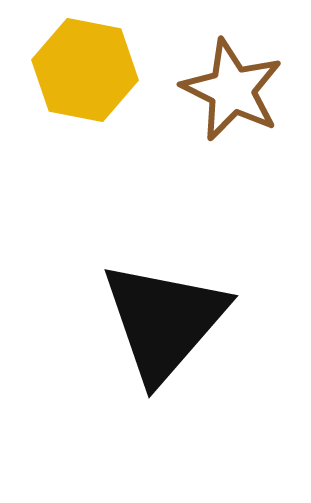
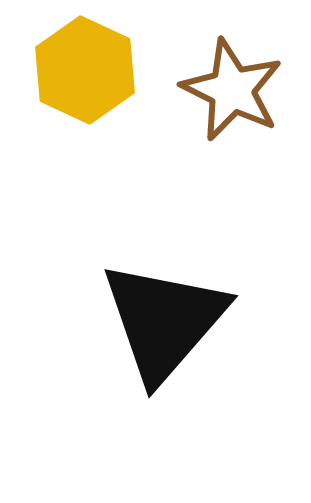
yellow hexagon: rotated 14 degrees clockwise
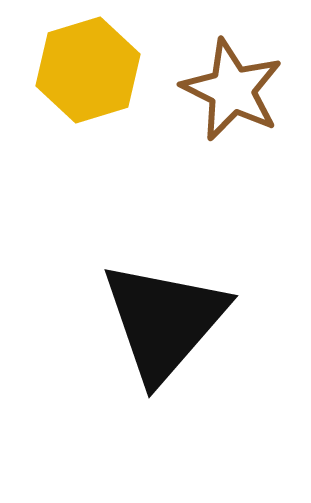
yellow hexagon: moved 3 px right; rotated 18 degrees clockwise
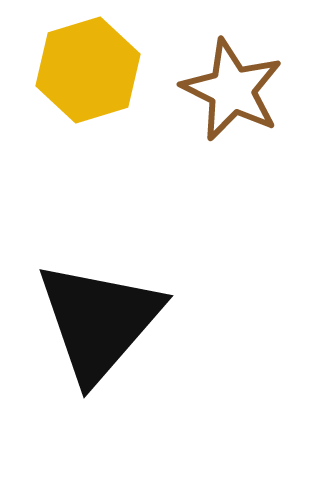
black triangle: moved 65 px left
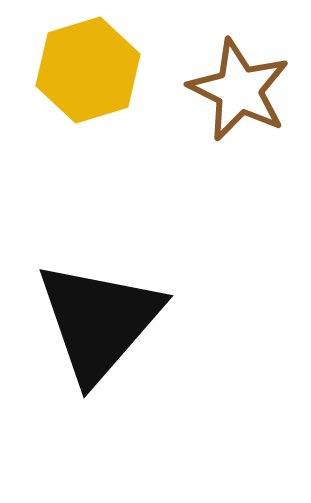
brown star: moved 7 px right
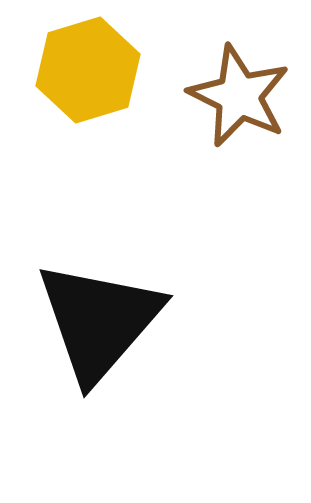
brown star: moved 6 px down
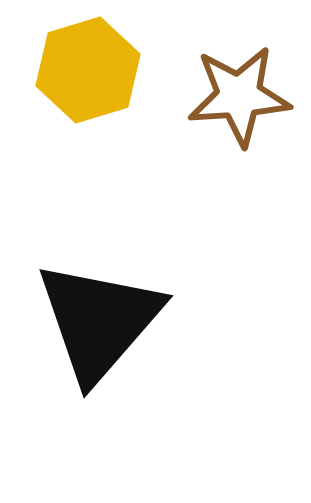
brown star: rotated 30 degrees counterclockwise
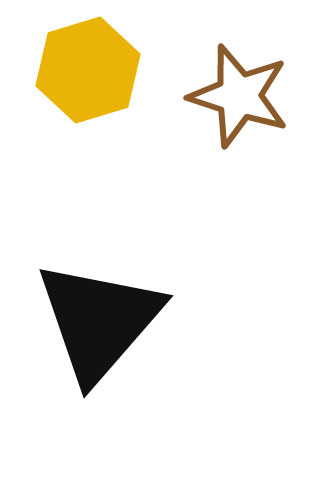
brown star: rotated 22 degrees clockwise
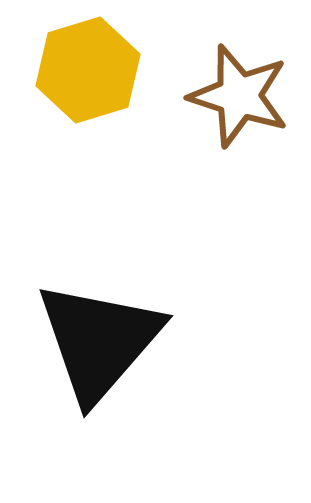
black triangle: moved 20 px down
